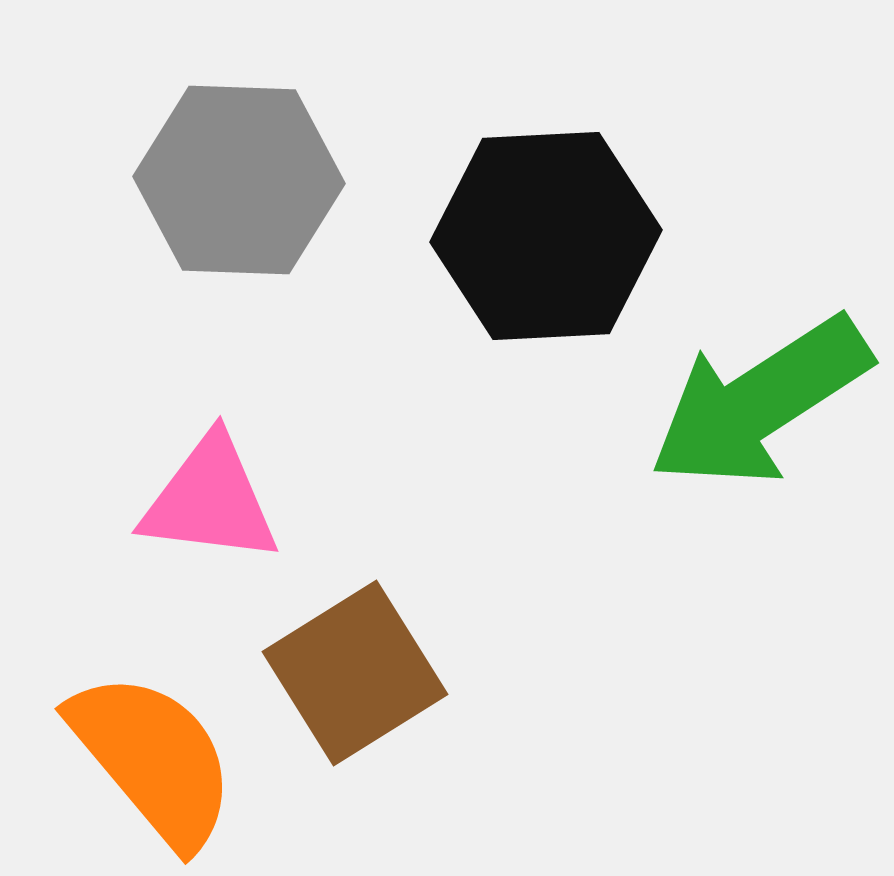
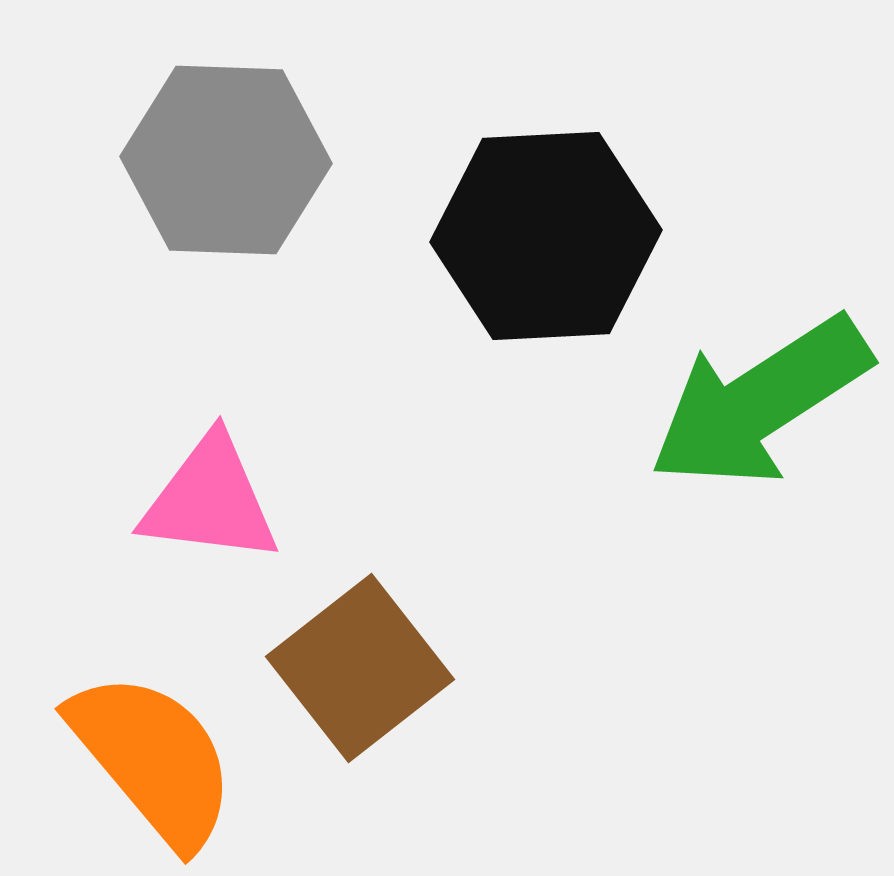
gray hexagon: moved 13 px left, 20 px up
brown square: moved 5 px right, 5 px up; rotated 6 degrees counterclockwise
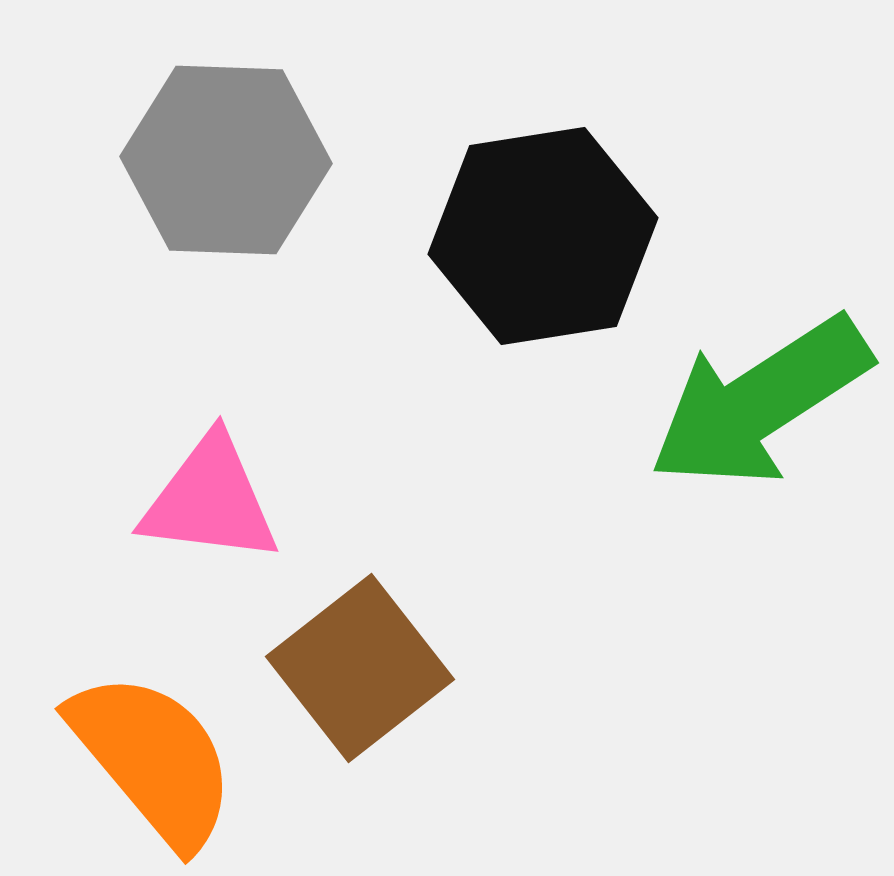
black hexagon: moved 3 px left; rotated 6 degrees counterclockwise
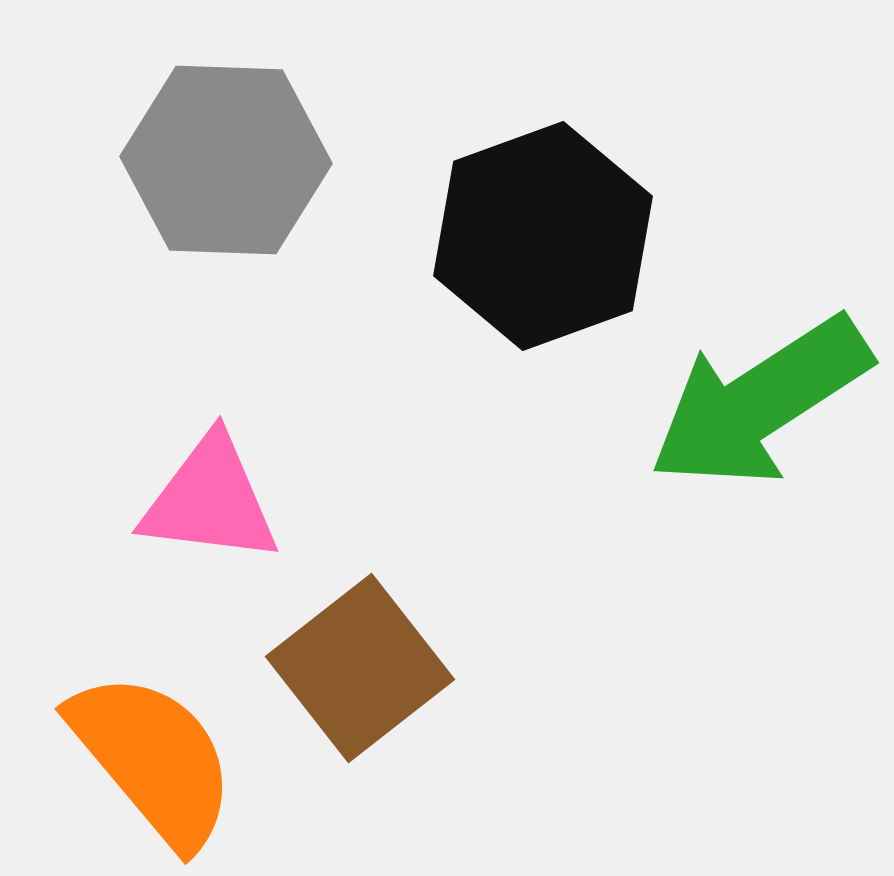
black hexagon: rotated 11 degrees counterclockwise
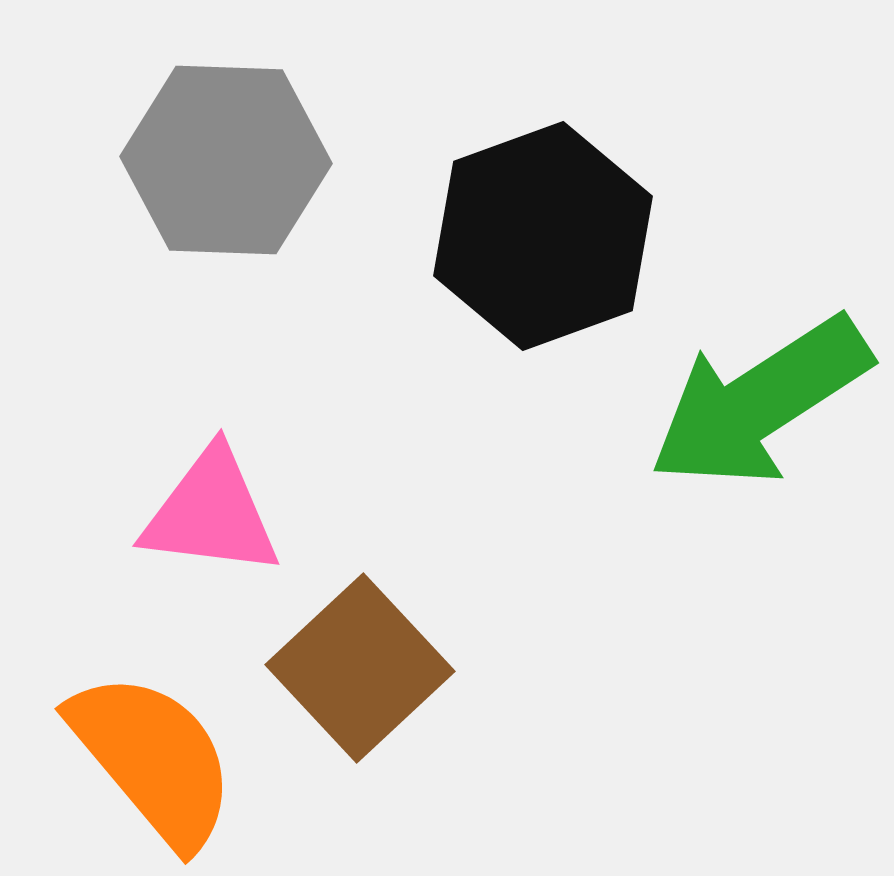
pink triangle: moved 1 px right, 13 px down
brown square: rotated 5 degrees counterclockwise
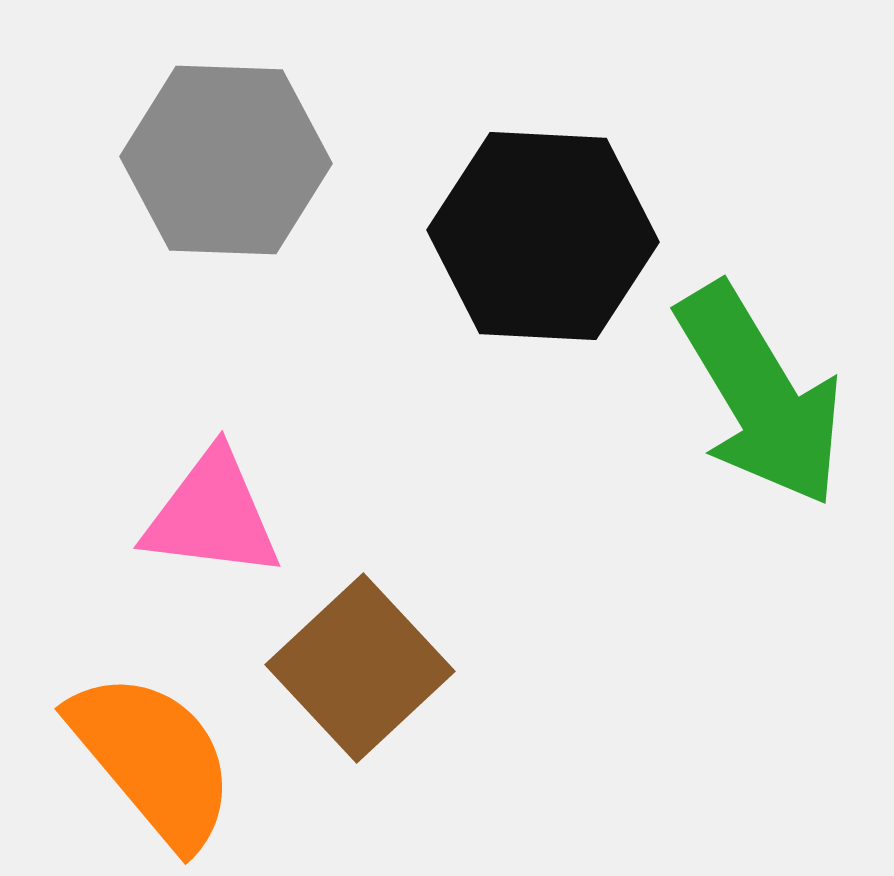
black hexagon: rotated 23 degrees clockwise
green arrow: moved 7 px up; rotated 88 degrees counterclockwise
pink triangle: moved 1 px right, 2 px down
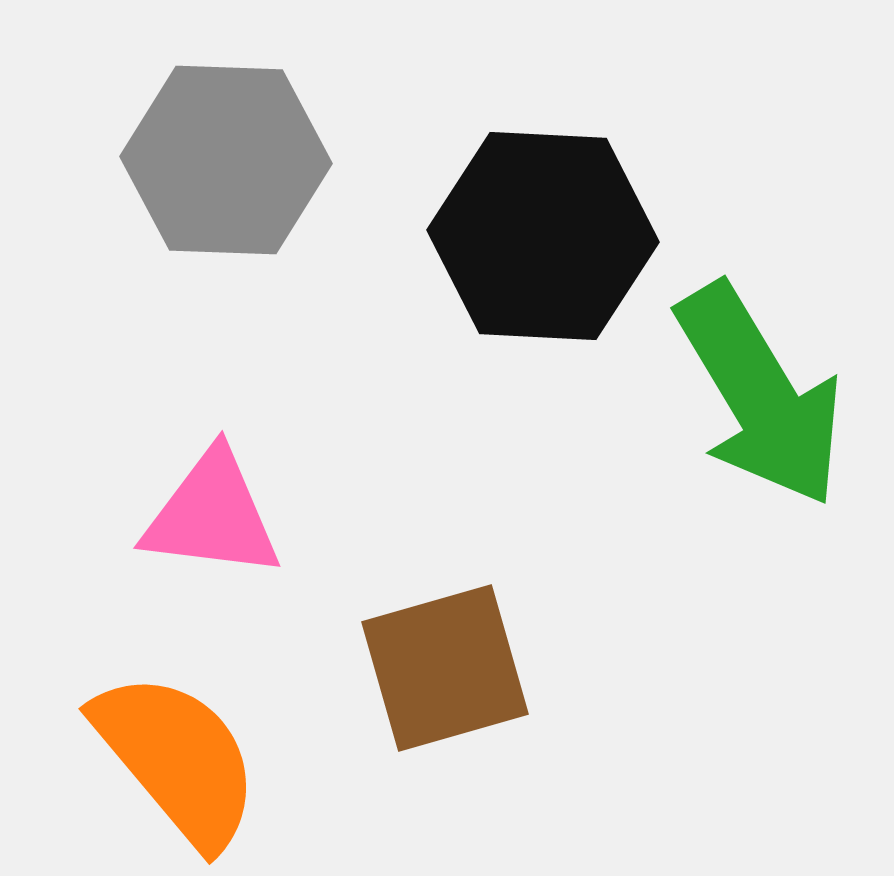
brown square: moved 85 px right; rotated 27 degrees clockwise
orange semicircle: moved 24 px right
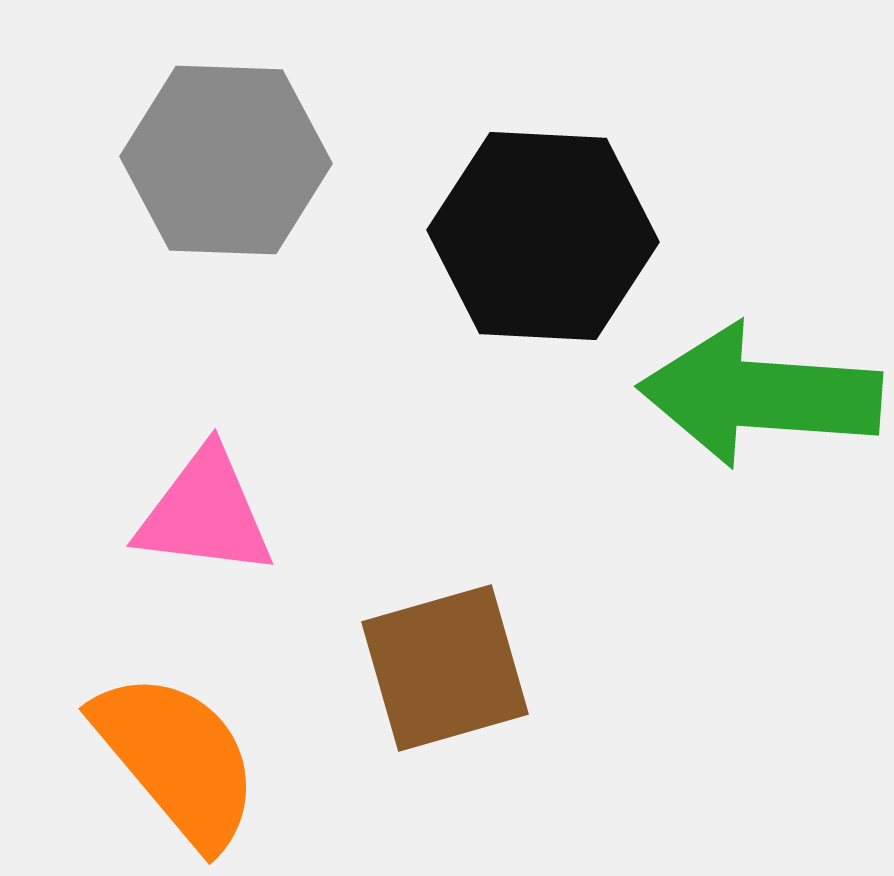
green arrow: rotated 125 degrees clockwise
pink triangle: moved 7 px left, 2 px up
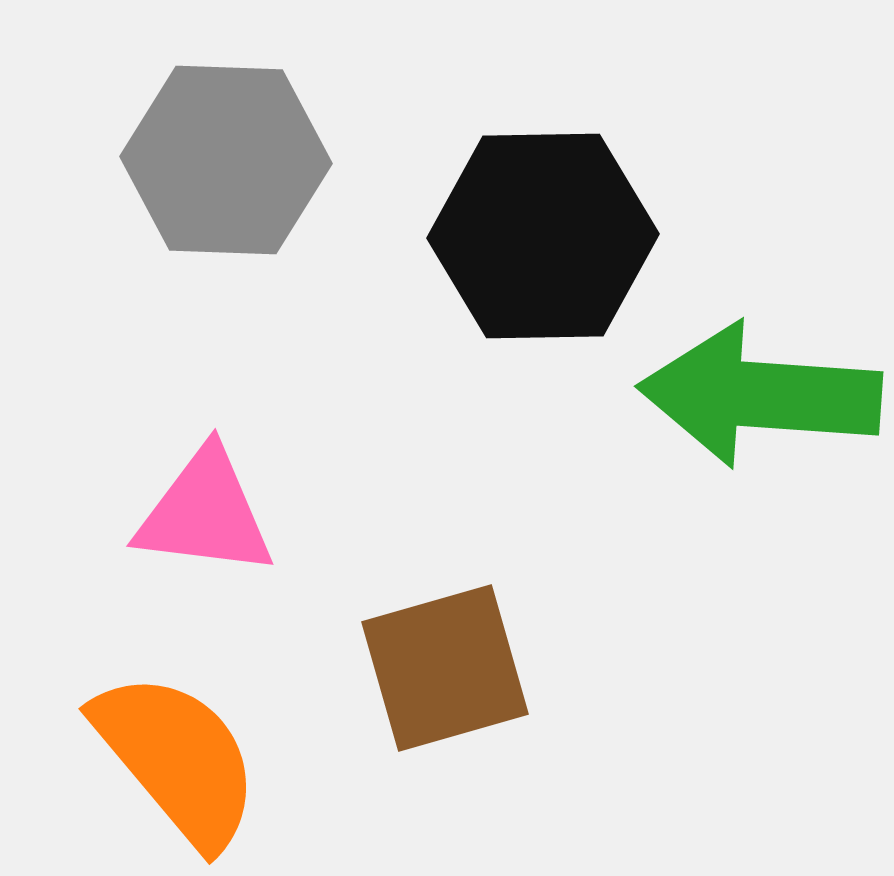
black hexagon: rotated 4 degrees counterclockwise
